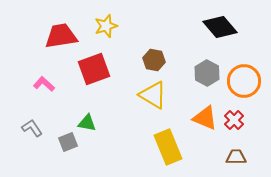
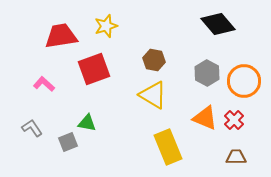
black diamond: moved 2 px left, 3 px up
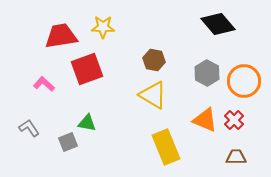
yellow star: moved 3 px left, 1 px down; rotated 20 degrees clockwise
red square: moved 7 px left
orange triangle: moved 2 px down
gray L-shape: moved 3 px left
yellow rectangle: moved 2 px left
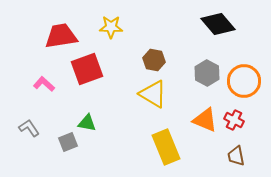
yellow star: moved 8 px right
yellow triangle: moved 1 px up
red cross: rotated 18 degrees counterclockwise
brown trapezoid: moved 1 px up; rotated 100 degrees counterclockwise
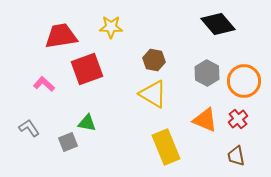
red cross: moved 4 px right, 1 px up; rotated 24 degrees clockwise
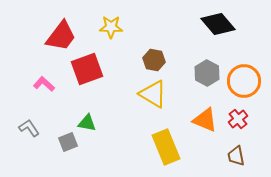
red trapezoid: rotated 136 degrees clockwise
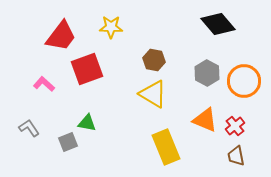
red cross: moved 3 px left, 7 px down
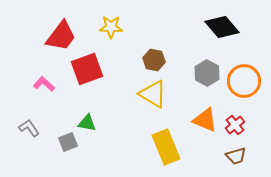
black diamond: moved 4 px right, 3 px down
red cross: moved 1 px up
brown trapezoid: rotated 95 degrees counterclockwise
